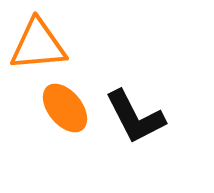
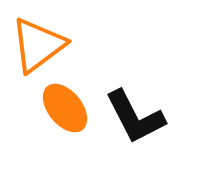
orange triangle: rotated 32 degrees counterclockwise
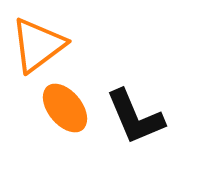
black L-shape: rotated 4 degrees clockwise
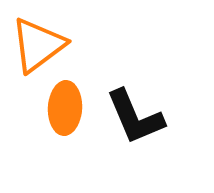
orange ellipse: rotated 42 degrees clockwise
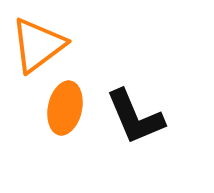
orange ellipse: rotated 9 degrees clockwise
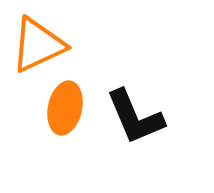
orange triangle: rotated 12 degrees clockwise
